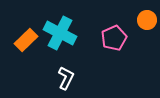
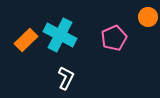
orange circle: moved 1 px right, 3 px up
cyan cross: moved 2 px down
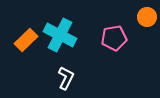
orange circle: moved 1 px left
pink pentagon: rotated 15 degrees clockwise
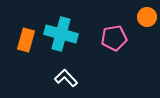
cyan cross: moved 1 px right, 1 px up; rotated 12 degrees counterclockwise
orange rectangle: rotated 30 degrees counterclockwise
white L-shape: rotated 70 degrees counterclockwise
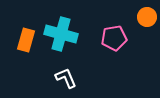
white L-shape: rotated 20 degrees clockwise
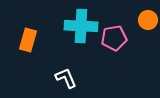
orange circle: moved 1 px right, 3 px down
cyan cross: moved 20 px right, 8 px up; rotated 12 degrees counterclockwise
orange rectangle: moved 2 px right
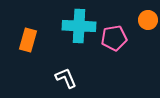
cyan cross: moved 2 px left
